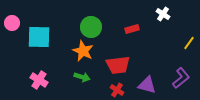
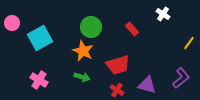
red rectangle: rotated 64 degrees clockwise
cyan square: moved 1 px right, 1 px down; rotated 30 degrees counterclockwise
red trapezoid: rotated 10 degrees counterclockwise
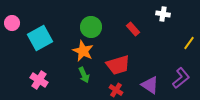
white cross: rotated 24 degrees counterclockwise
red rectangle: moved 1 px right
green arrow: moved 2 px right, 2 px up; rotated 49 degrees clockwise
purple triangle: moved 3 px right; rotated 18 degrees clockwise
red cross: moved 1 px left
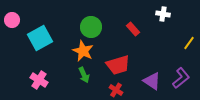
pink circle: moved 3 px up
purple triangle: moved 2 px right, 4 px up
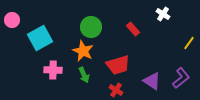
white cross: rotated 24 degrees clockwise
pink cross: moved 14 px right, 10 px up; rotated 30 degrees counterclockwise
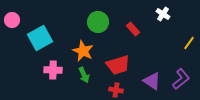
green circle: moved 7 px right, 5 px up
purple L-shape: moved 1 px down
red cross: rotated 24 degrees counterclockwise
